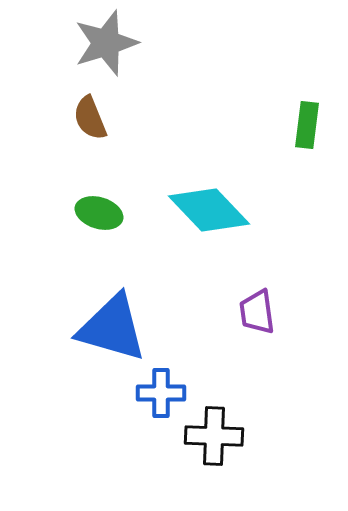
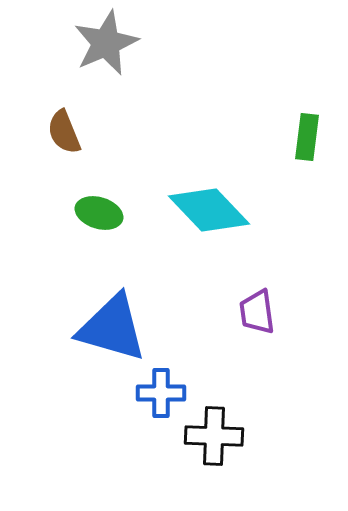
gray star: rotated 6 degrees counterclockwise
brown semicircle: moved 26 px left, 14 px down
green rectangle: moved 12 px down
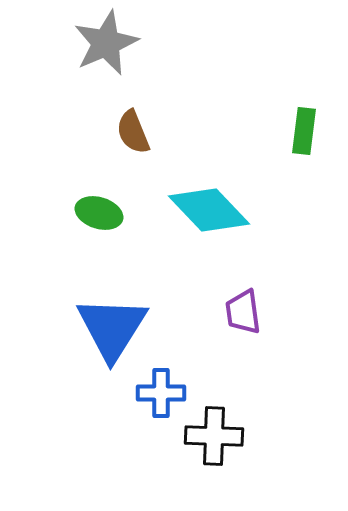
brown semicircle: moved 69 px right
green rectangle: moved 3 px left, 6 px up
purple trapezoid: moved 14 px left
blue triangle: rotated 46 degrees clockwise
